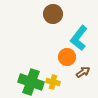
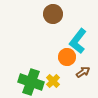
cyan L-shape: moved 1 px left, 3 px down
yellow cross: moved 1 px up; rotated 32 degrees clockwise
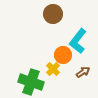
orange circle: moved 4 px left, 2 px up
yellow cross: moved 12 px up
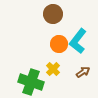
orange circle: moved 4 px left, 11 px up
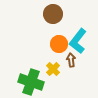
brown arrow: moved 12 px left, 12 px up; rotated 64 degrees counterclockwise
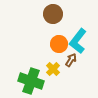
brown arrow: rotated 40 degrees clockwise
green cross: moved 1 px up
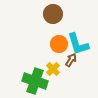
cyan L-shape: moved 3 px down; rotated 55 degrees counterclockwise
green cross: moved 4 px right
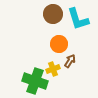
cyan L-shape: moved 25 px up
brown arrow: moved 1 px left, 1 px down
yellow cross: rotated 24 degrees clockwise
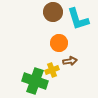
brown circle: moved 2 px up
orange circle: moved 1 px up
brown arrow: rotated 48 degrees clockwise
yellow cross: moved 1 px left, 1 px down
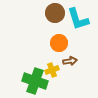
brown circle: moved 2 px right, 1 px down
